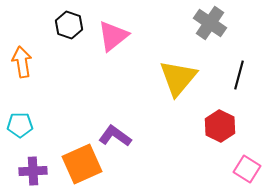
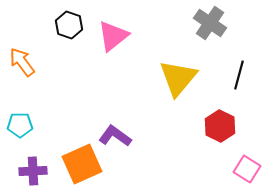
orange arrow: rotated 28 degrees counterclockwise
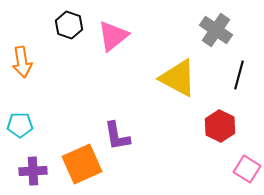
gray cross: moved 6 px right, 7 px down
orange arrow: rotated 152 degrees counterclockwise
yellow triangle: rotated 42 degrees counterclockwise
purple L-shape: moved 2 px right; rotated 136 degrees counterclockwise
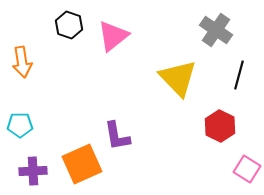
yellow triangle: rotated 18 degrees clockwise
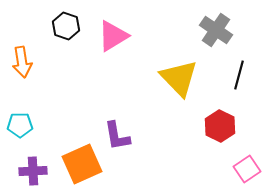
black hexagon: moved 3 px left, 1 px down
pink triangle: rotated 8 degrees clockwise
yellow triangle: moved 1 px right
pink square: rotated 24 degrees clockwise
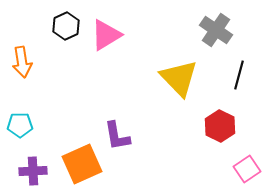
black hexagon: rotated 16 degrees clockwise
pink triangle: moved 7 px left, 1 px up
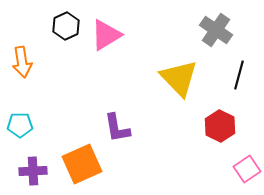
purple L-shape: moved 8 px up
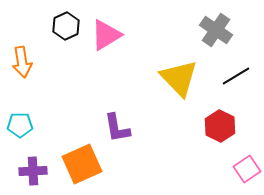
black line: moved 3 px left, 1 px down; rotated 44 degrees clockwise
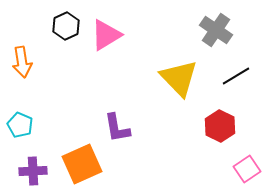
cyan pentagon: rotated 25 degrees clockwise
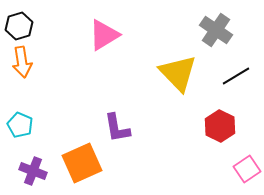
black hexagon: moved 47 px left; rotated 8 degrees clockwise
pink triangle: moved 2 px left
yellow triangle: moved 1 px left, 5 px up
orange square: moved 1 px up
purple cross: rotated 24 degrees clockwise
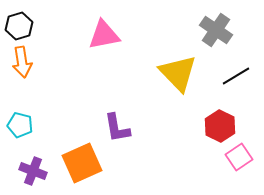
pink triangle: rotated 20 degrees clockwise
cyan pentagon: rotated 10 degrees counterclockwise
pink square: moved 8 px left, 12 px up
